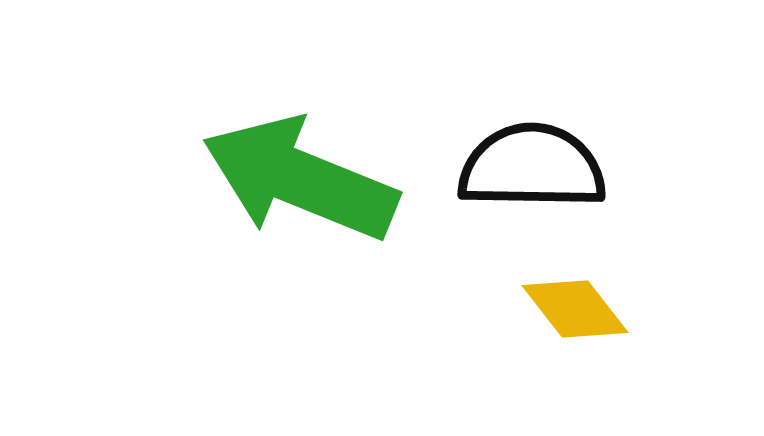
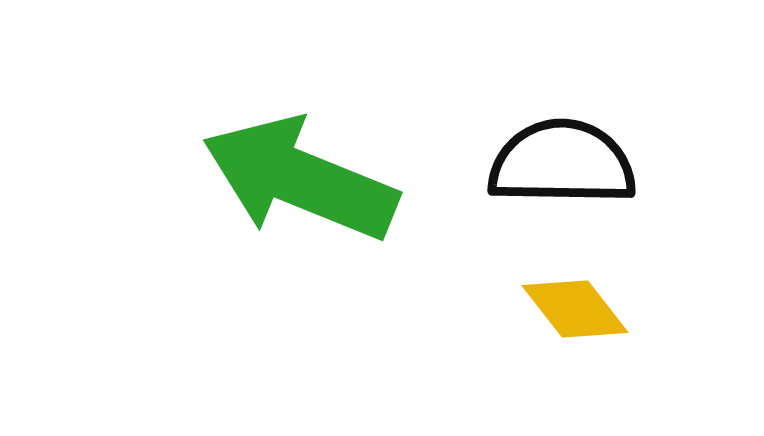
black semicircle: moved 30 px right, 4 px up
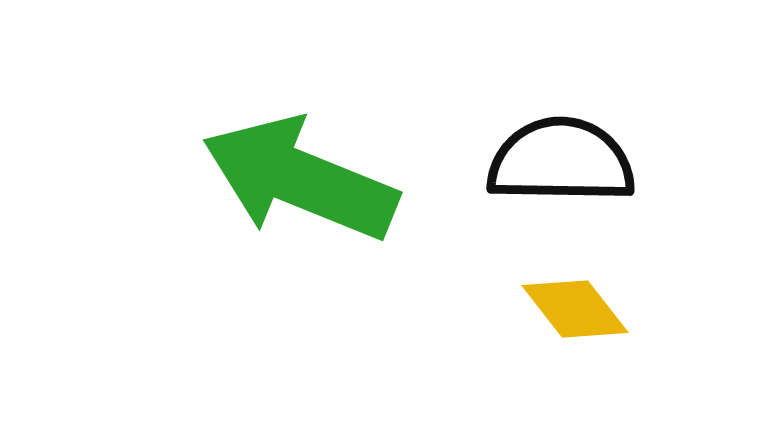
black semicircle: moved 1 px left, 2 px up
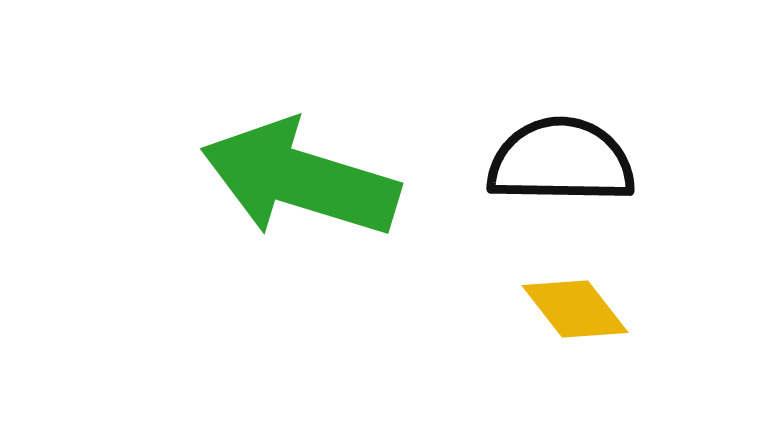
green arrow: rotated 5 degrees counterclockwise
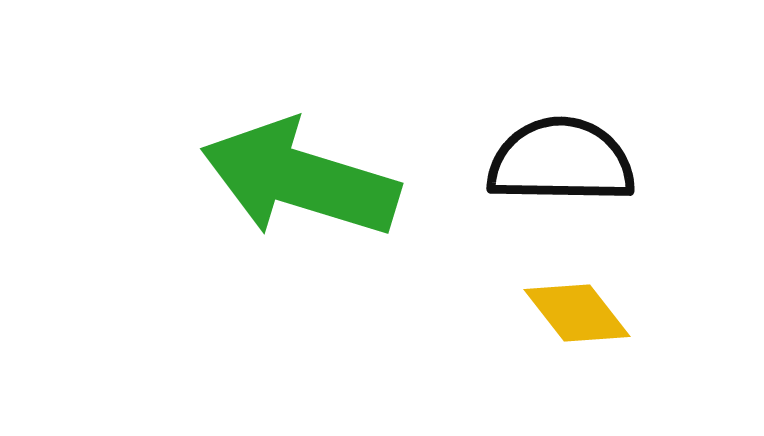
yellow diamond: moved 2 px right, 4 px down
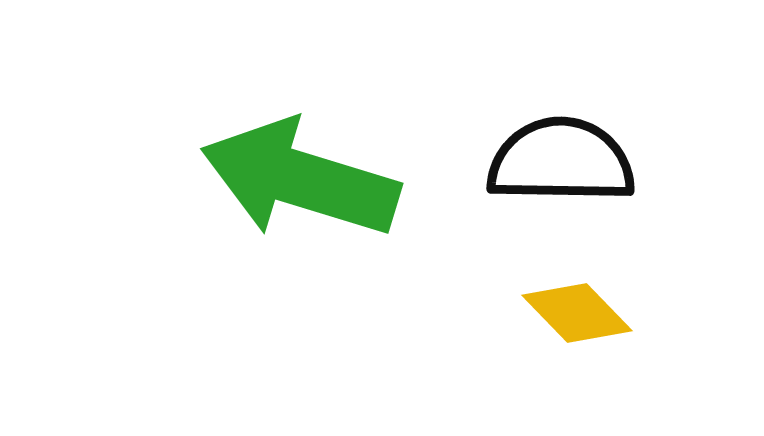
yellow diamond: rotated 6 degrees counterclockwise
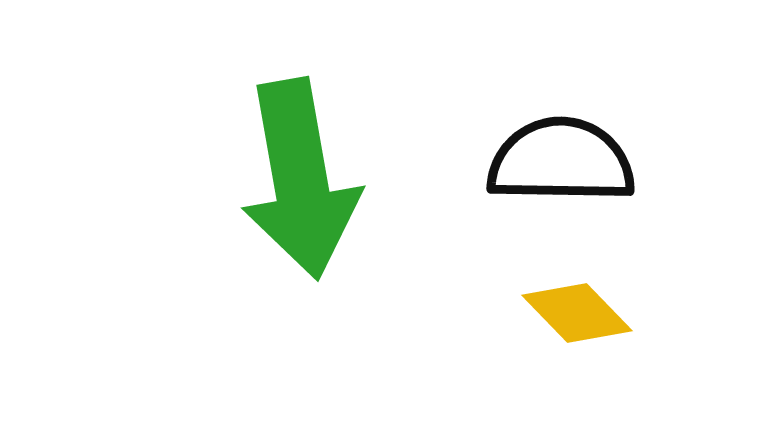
green arrow: rotated 117 degrees counterclockwise
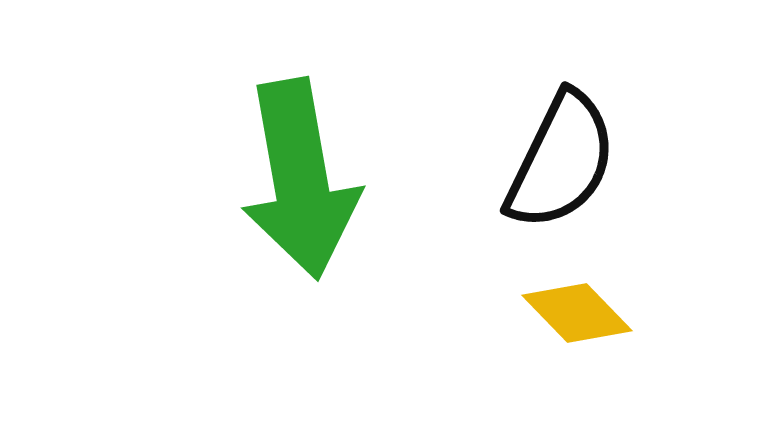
black semicircle: rotated 115 degrees clockwise
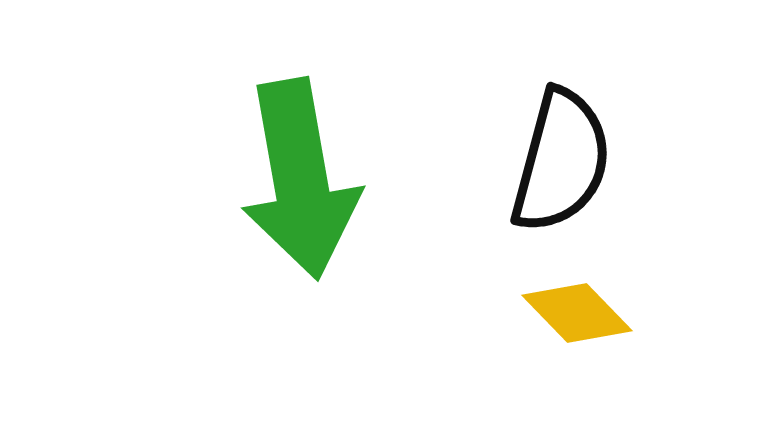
black semicircle: rotated 11 degrees counterclockwise
